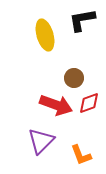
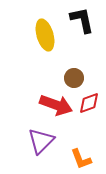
black L-shape: rotated 88 degrees clockwise
orange L-shape: moved 4 px down
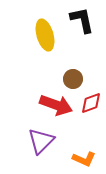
brown circle: moved 1 px left, 1 px down
red diamond: moved 2 px right
orange L-shape: moved 3 px right; rotated 45 degrees counterclockwise
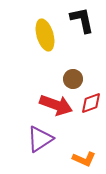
purple triangle: moved 1 px left, 2 px up; rotated 12 degrees clockwise
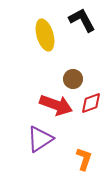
black L-shape: rotated 16 degrees counterclockwise
orange L-shape: rotated 95 degrees counterclockwise
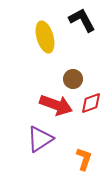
yellow ellipse: moved 2 px down
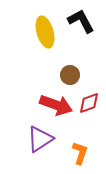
black L-shape: moved 1 px left, 1 px down
yellow ellipse: moved 5 px up
brown circle: moved 3 px left, 4 px up
red diamond: moved 2 px left
orange L-shape: moved 4 px left, 6 px up
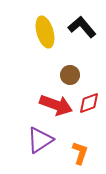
black L-shape: moved 1 px right, 6 px down; rotated 12 degrees counterclockwise
purple triangle: moved 1 px down
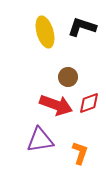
black L-shape: rotated 32 degrees counterclockwise
brown circle: moved 2 px left, 2 px down
purple triangle: rotated 24 degrees clockwise
